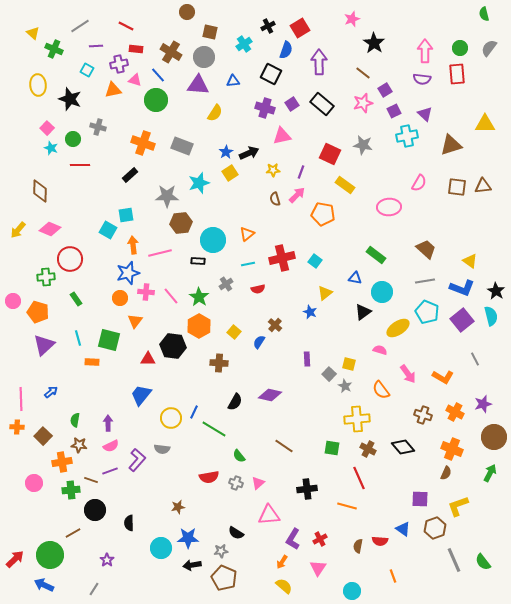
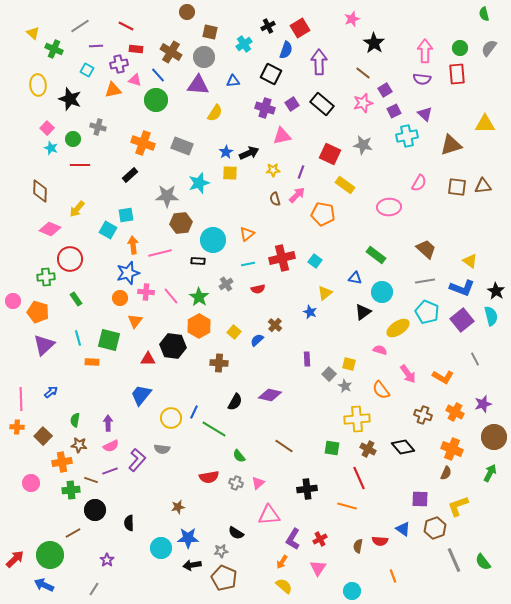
yellow square at (230, 173): rotated 35 degrees clockwise
yellow arrow at (18, 230): moved 59 px right, 21 px up
blue semicircle at (259, 342): moved 2 px left, 2 px up; rotated 16 degrees clockwise
pink circle at (34, 483): moved 3 px left
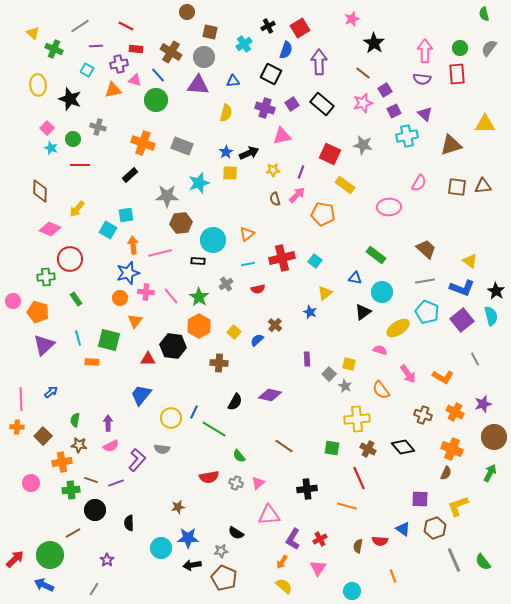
yellow semicircle at (215, 113): moved 11 px right; rotated 18 degrees counterclockwise
purple line at (110, 471): moved 6 px right, 12 px down
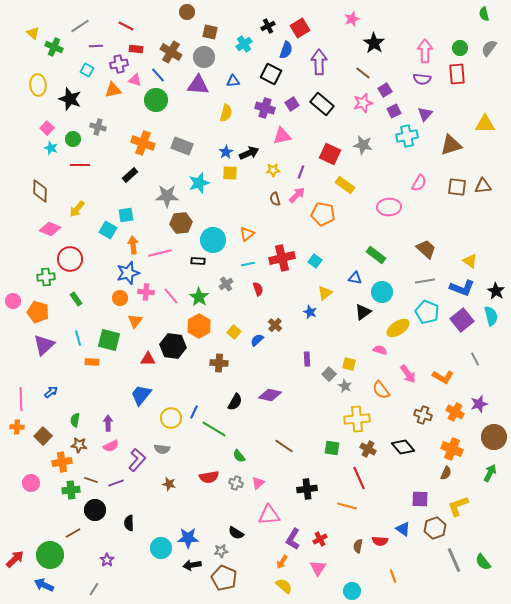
green cross at (54, 49): moved 2 px up
purple triangle at (425, 114): rotated 28 degrees clockwise
red semicircle at (258, 289): rotated 96 degrees counterclockwise
purple star at (483, 404): moved 4 px left
brown star at (178, 507): moved 9 px left, 23 px up; rotated 24 degrees clockwise
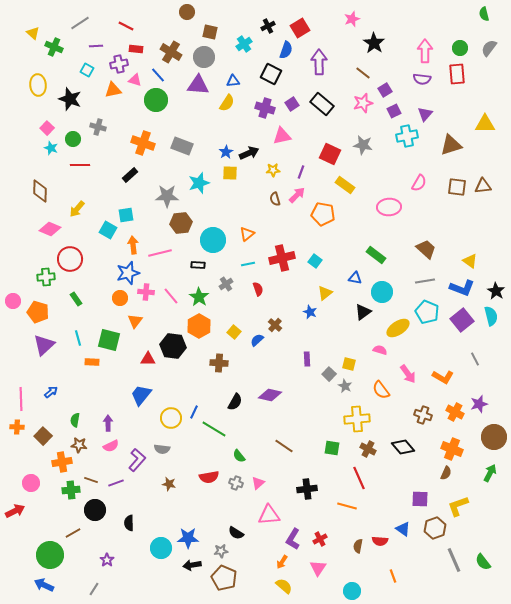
gray line at (80, 26): moved 3 px up
yellow semicircle at (226, 113): moved 1 px right, 10 px up; rotated 18 degrees clockwise
black rectangle at (198, 261): moved 4 px down
red arrow at (15, 559): moved 48 px up; rotated 18 degrees clockwise
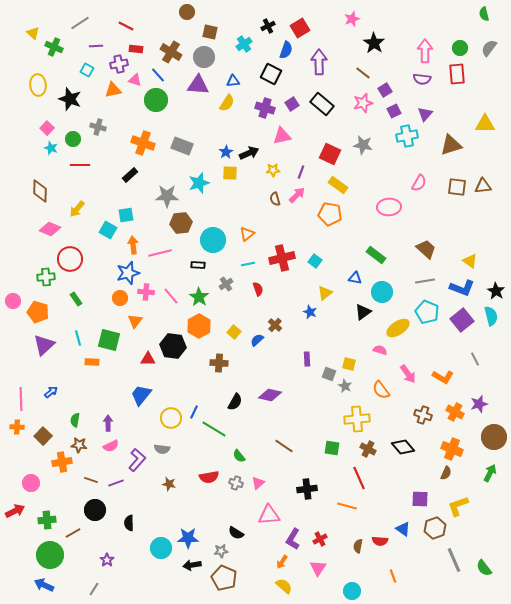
yellow rectangle at (345, 185): moved 7 px left
orange pentagon at (323, 214): moved 7 px right
gray square at (329, 374): rotated 24 degrees counterclockwise
green cross at (71, 490): moved 24 px left, 30 px down
green semicircle at (483, 562): moved 1 px right, 6 px down
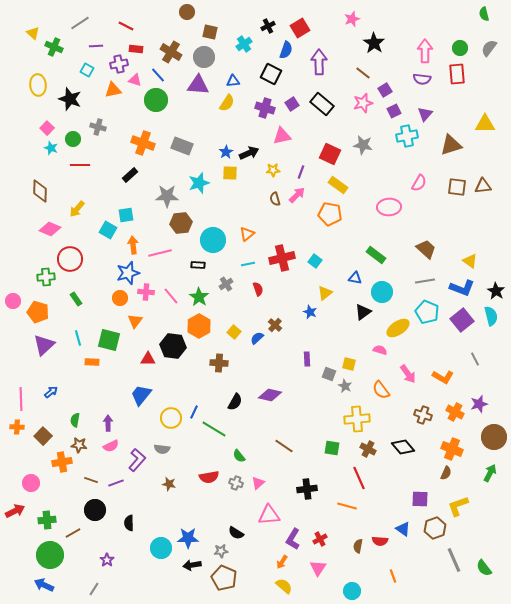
blue semicircle at (257, 340): moved 2 px up
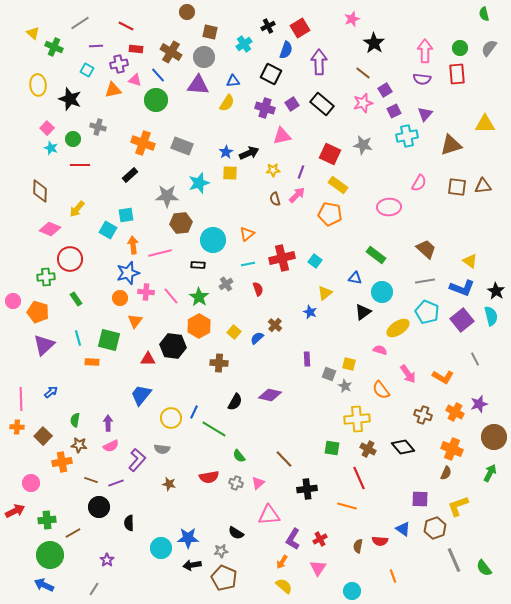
brown line at (284, 446): moved 13 px down; rotated 12 degrees clockwise
black circle at (95, 510): moved 4 px right, 3 px up
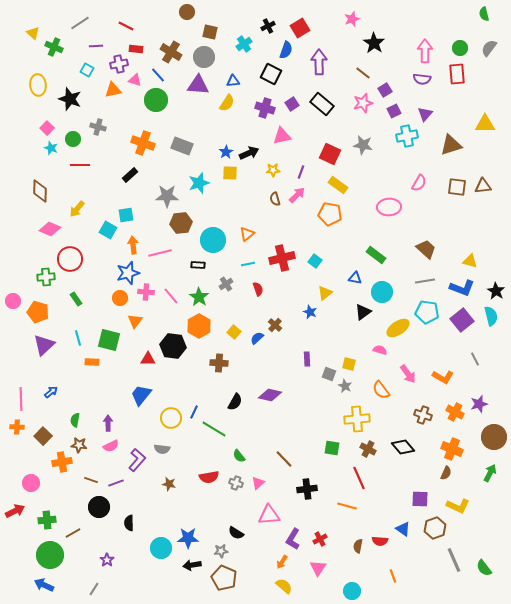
yellow triangle at (470, 261): rotated 21 degrees counterclockwise
cyan pentagon at (427, 312): rotated 15 degrees counterclockwise
yellow L-shape at (458, 506): rotated 135 degrees counterclockwise
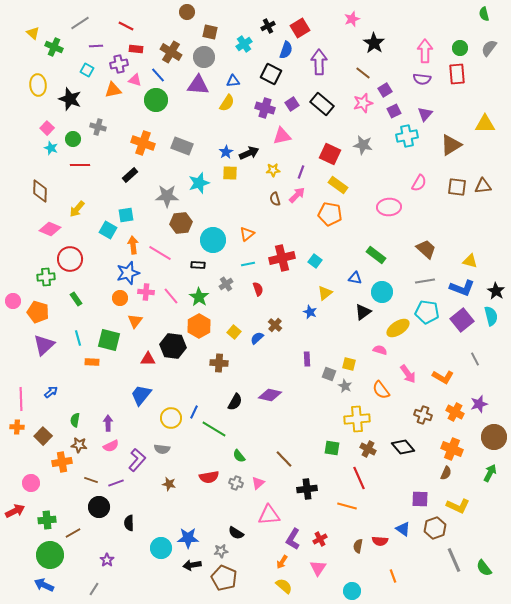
brown triangle at (451, 145): rotated 15 degrees counterclockwise
pink line at (160, 253): rotated 45 degrees clockwise
